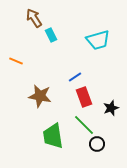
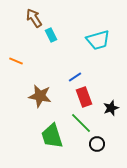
green line: moved 3 px left, 2 px up
green trapezoid: moved 1 px left; rotated 8 degrees counterclockwise
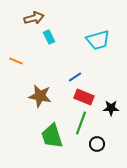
brown arrow: rotated 108 degrees clockwise
cyan rectangle: moved 2 px left, 2 px down
red rectangle: rotated 48 degrees counterclockwise
black star: rotated 21 degrees clockwise
green line: rotated 65 degrees clockwise
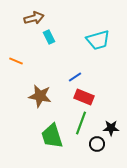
black star: moved 20 px down
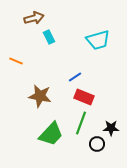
green trapezoid: moved 1 px left, 2 px up; rotated 120 degrees counterclockwise
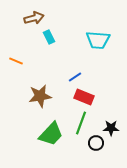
cyan trapezoid: rotated 20 degrees clockwise
brown star: rotated 20 degrees counterclockwise
black circle: moved 1 px left, 1 px up
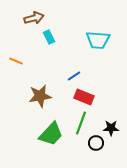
blue line: moved 1 px left, 1 px up
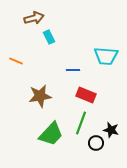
cyan trapezoid: moved 8 px right, 16 px down
blue line: moved 1 px left, 6 px up; rotated 32 degrees clockwise
red rectangle: moved 2 px right, 2 px up
black star: moved 2 px down; rotated 14 degrees clockwise
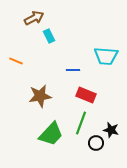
brown arrow: rotated 12 degrees counterclockwise
cyan rectangle: moved 1 px up
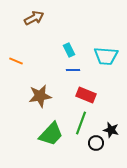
cyan rectangle: moved 20 px right, 14 px down
